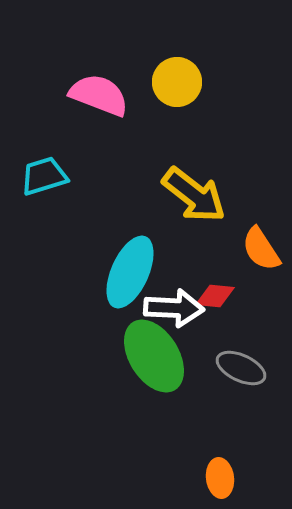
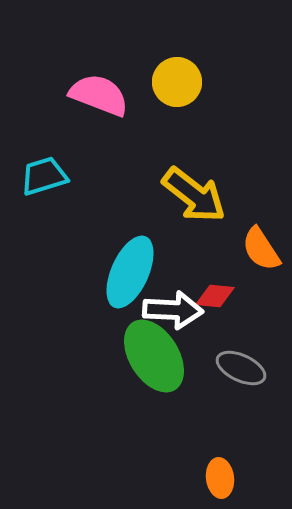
white arrow: moved 1 px left, 2 px down
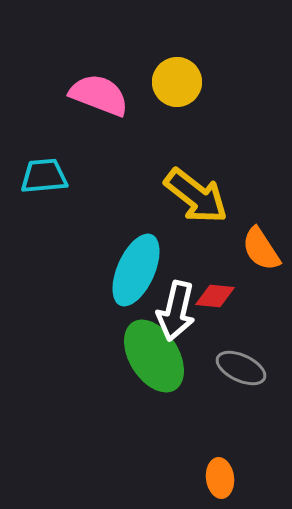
cyan trapezoid: rotated 12 degrees clockwise
yellow arrow: moved 2 px right, 1 px down
cyan ellipse: moved 6 px right, 2 px up
white arrow: moved 3 px right, 1 px down; rotated 100 degrees clockwise
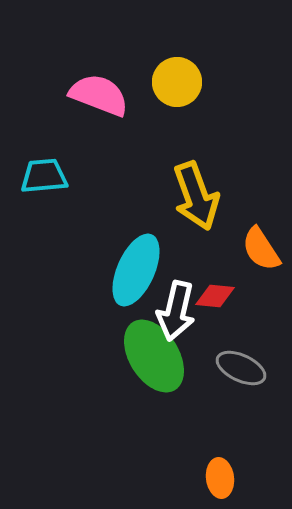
yellow arrow: rotated 32 degrees clockwise
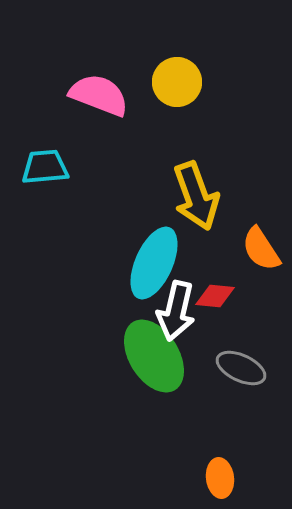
cyan trapezoid: moved 1 px right, 9 px up
cyan ellipse: moved 18 px right, 7 px up
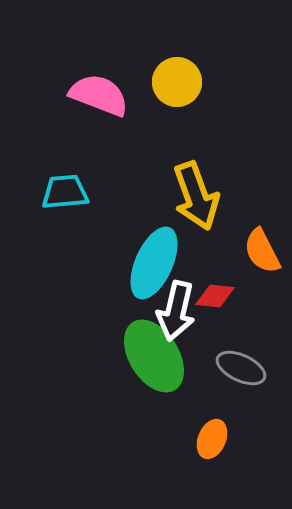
cyan trapezoid: moved 20 px right, 25 px down
orange semicircle: moved 1 px right, 2 px down; rotated 6 degrees clockwise
orange ellipse: moved 8 px left, 39 px up; rotated 30 degrees clockwise
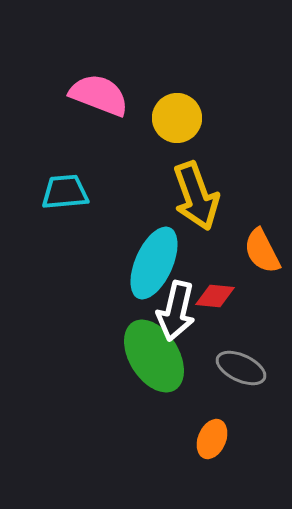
yellow circle: moved 36 px down
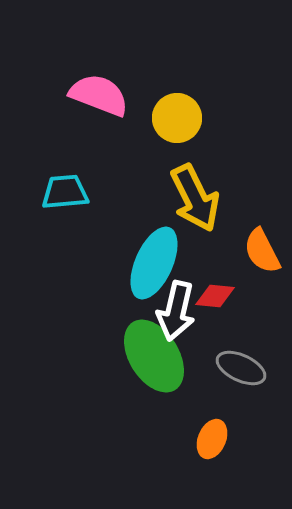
yellow arrow: moved 1 px left, 2 px down; rotated 6 degrees counterclockwise
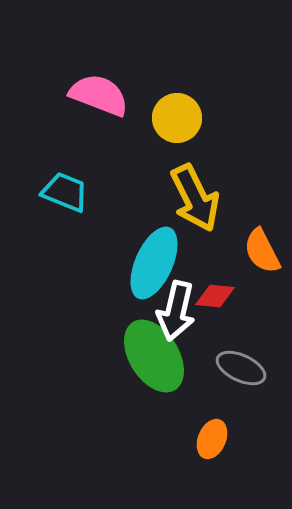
cyan trapezoid: rotated 27 degrees clockwise
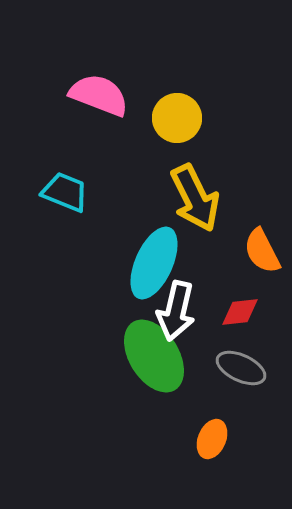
red diamond: moved 25 px right, 16 px down; rotated 12 degrees counterclockwise
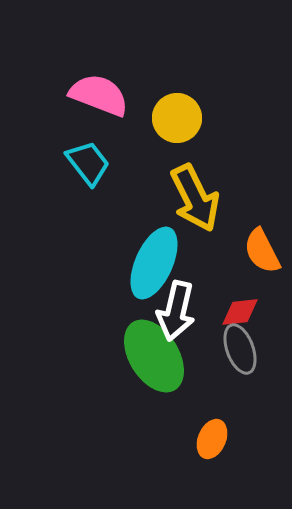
cyan trapezoid: moved 23 px right, 29 px up; rotated 30 degrees clockwise
gray ellipse: moved 1 px left, 19 px up; rotated 45 degrees clockwise
